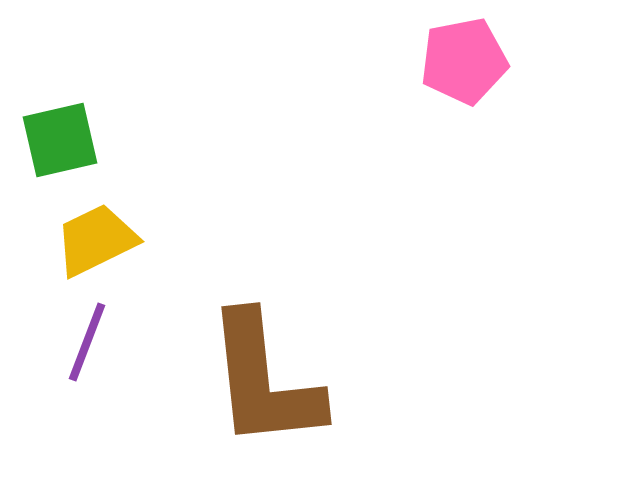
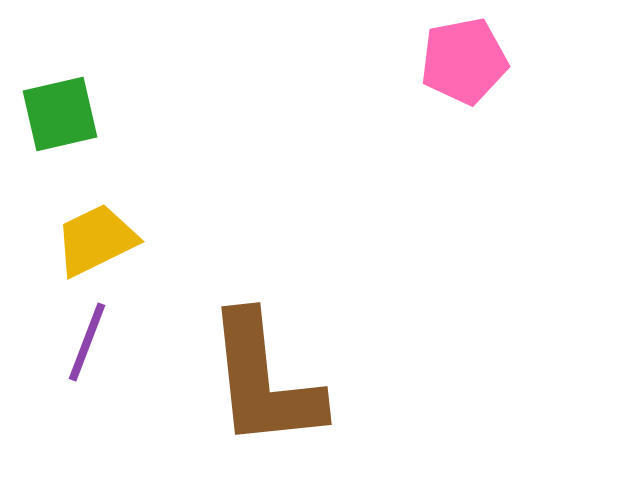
green square: moved 26 px up
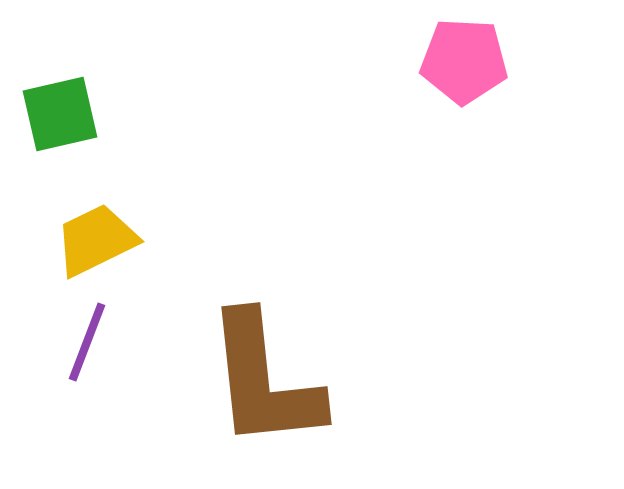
pink pentagon: rotated 14 degrees clockwise
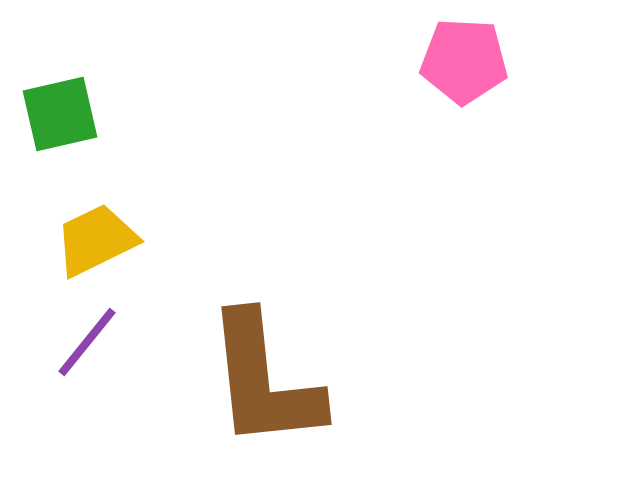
purple line: rotated 18 degrees clockwise
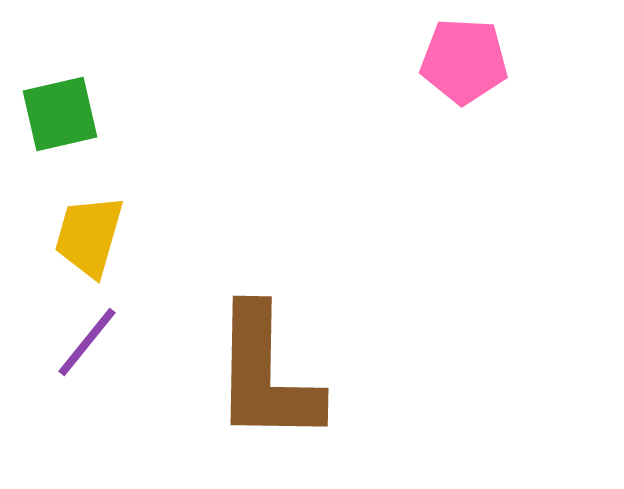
yellow trapezoid: moved 7 px left, 4 px up; rotated 48 degrees counterclockwise
brown L-shape: moved 2 px right, 6 px up; rotated 7 degrees clockwise
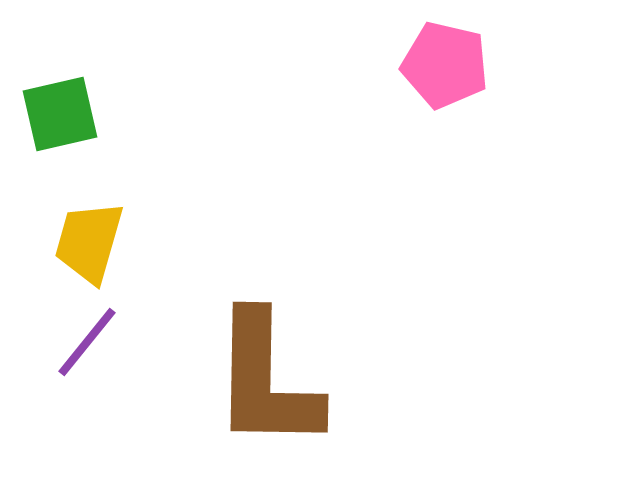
pink pentagon: moved 19 px left, 4 px down; rotated 10 degrees clockwise
yellow trapezoid: moved 6 px down
brown L-shape: moved 6 px down
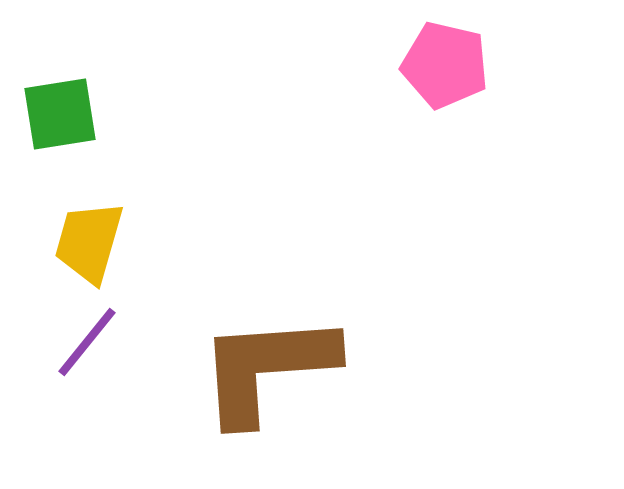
green square: rotated 4 degrees clockwise
brown L-shape: moved 1 px right, 13 px up; rotated 85 degrees clockwise
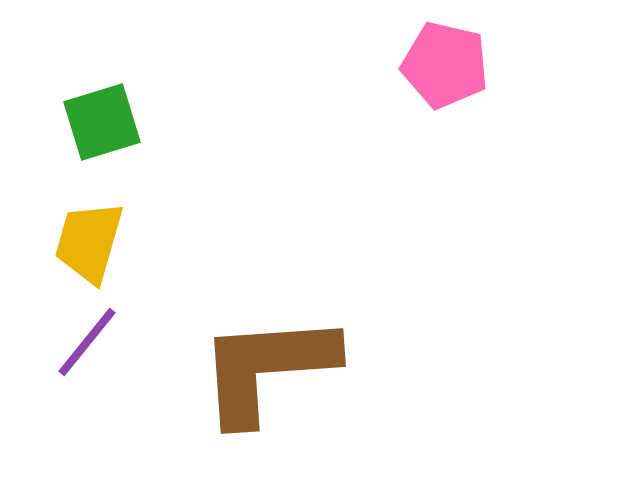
green square: moved 42 px right, 8 px down; rotated 8 degrees counterclockwise
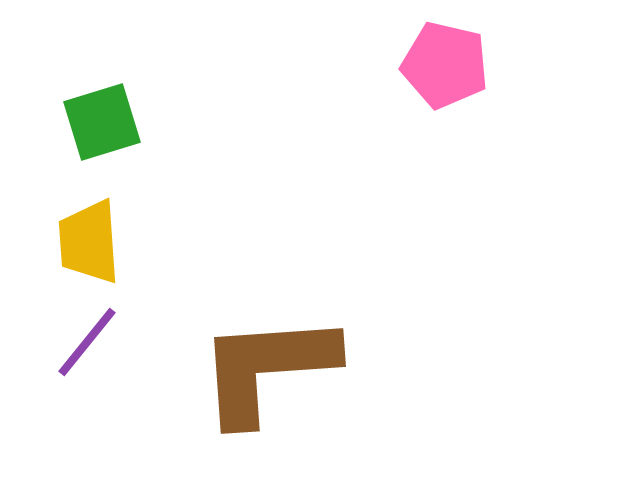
yellow trapezoid: rotated 20 degrees counterclockwise
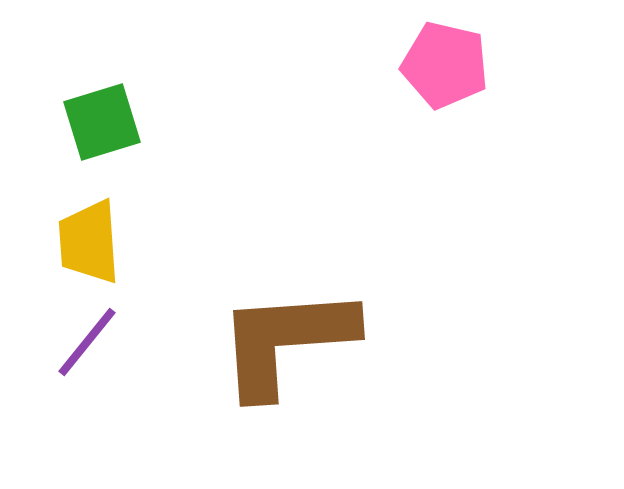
brown L-shape: moved 19 px right, 27 px up
